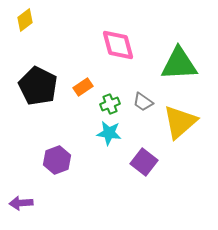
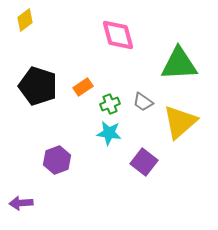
pink diamond: moved 10 px up
black pentagon: rotated 9 degrees counterclockwise
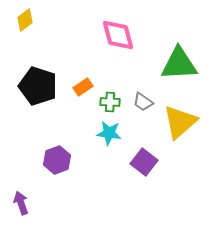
green cross: moved 2 px up; rotated 24 degrees clockwise
purple arrow: rotated 75 degrees clockwise
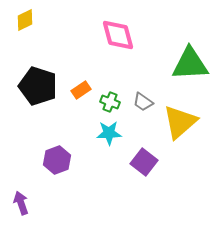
yellow diamond: rotated 10 degrees clockwise
green triangle: moved 11 px right
orange rectangle: moved 2 px left, 3 px down
green cross: rotated 18 degrees clockwise
cyan star: rotated 10 degrees counterclockwise
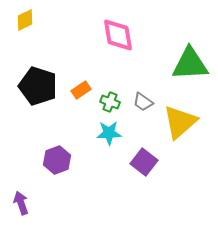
pink diamond: rotated 6 degrees clockwise
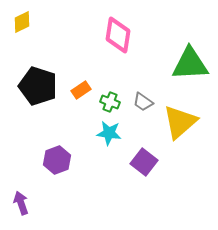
yellow diamond: moved 3 px left, 2 px down
pink diamond: rotated 18 degrees clockwise
cyan star: rotated 10 degrees clockwise
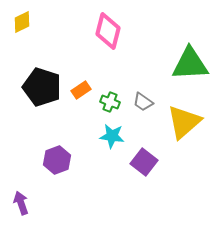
pink diamond: moved 10 px left, 4 px up; rotated 6 degrees clockwise
black pentagon: moved 4 px right, 1 px down
yellow triangle: moved 4 px right
cyan star: moved 3 px right, 3 px down
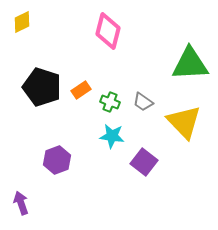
yellow triangle: rotated 33 degrees counterclockwise
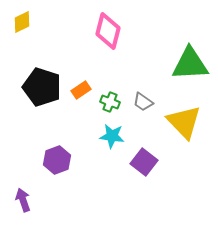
purple arrow: moved 2 px right, 3 px up
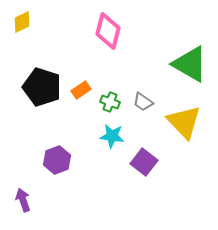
green triangle: rotated 33 degrees clockwise
